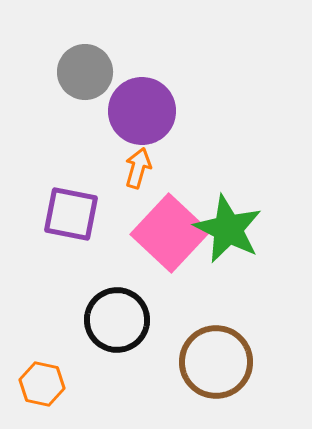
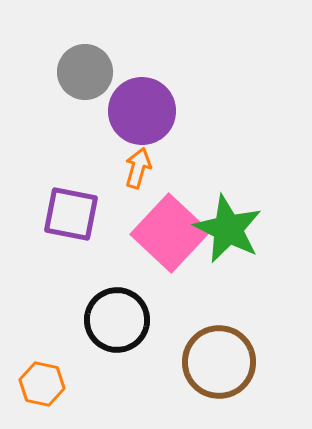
brown circle: moved 3 px right
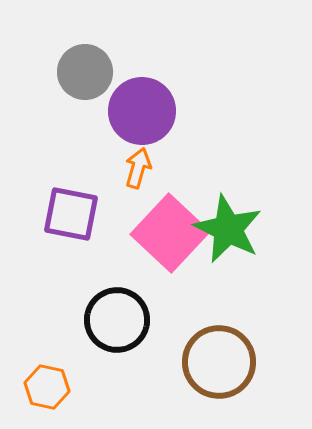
orange hexagon: moved 5 px right, 3 px down
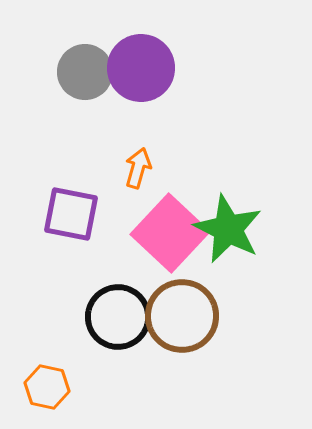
purple circle: moved 1 px left, 43 px up
black circle: moved 1 px right, 3 px up
brown circle: moved 37 px left, 46 px up
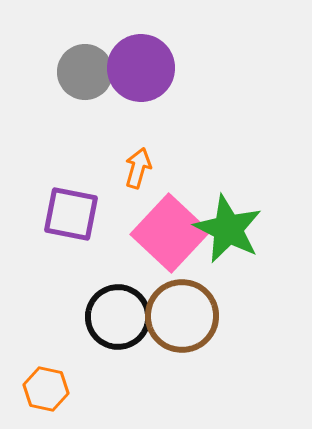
orange hexagon: moved 1 px left, 2 px down
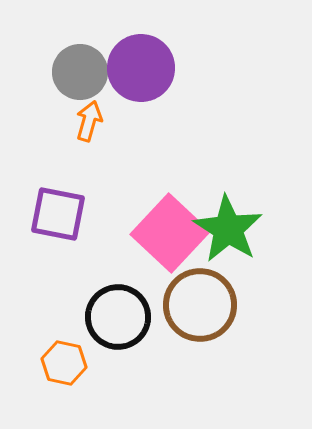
gray circle: moved 5 px left
orange arrow: moved 49 px left, 47 px up
purple square: moved 13 px left
green star: rotated 6 degrees clockwise
brown circle: moved 18 px right, 11 px up
orange hexagon: moved 18 px right, 26 px up
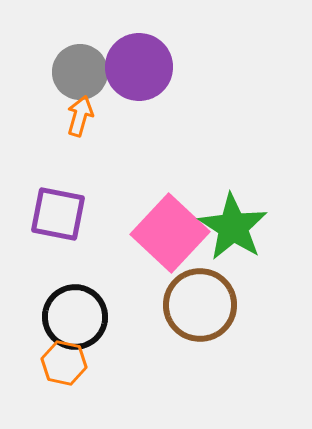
purple circle: moved 2 px left, 1 px up
orange arrow: moved 9 px left, 5 px up
green star: moved 5 px right, 2 px up
black circle: moved 43 px left
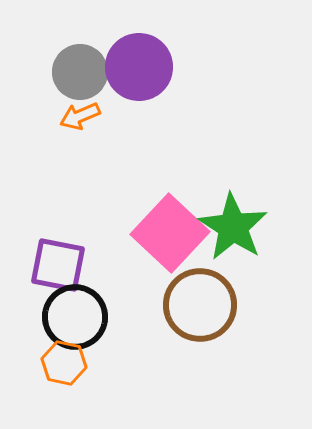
orange arrow: rotated 129 degrees counterclockwise
purple square: moved 51 px down
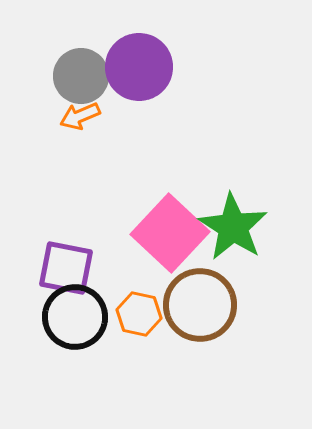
gray circle: moved 1 px right, 4 px down
purple square: moved 8 px right, 3 px down
orange hexagon: moved 75 px right, 49 px up
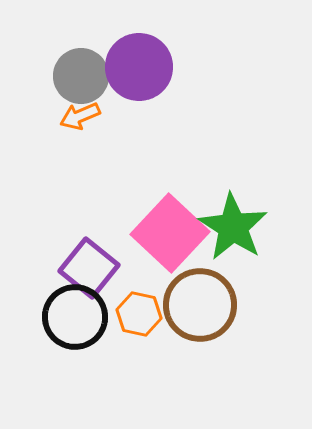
purple square: moved 23 px right; rotated 28 degrees clockwise
